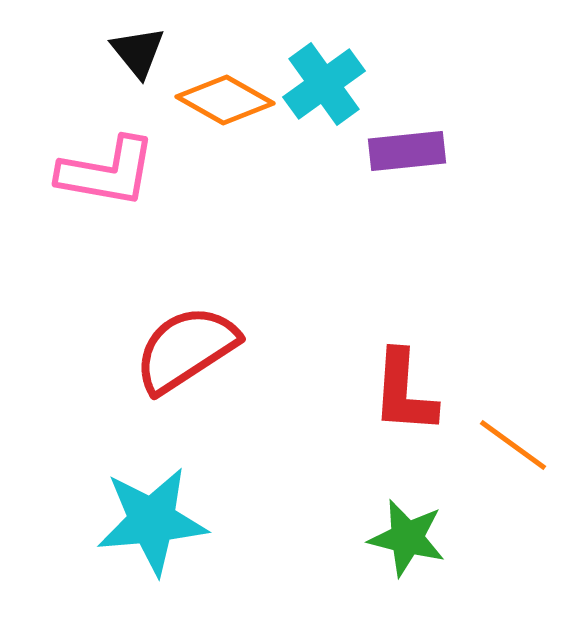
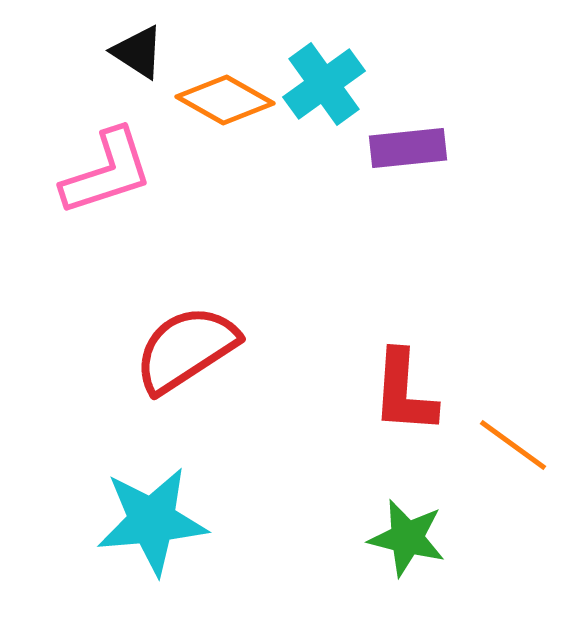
black triangle: rotated 18 degrees counterclockwise
purple rectangle: moved 1 px right, 3 px up
pink L-shape: rotated 28 degrees counterclockwise
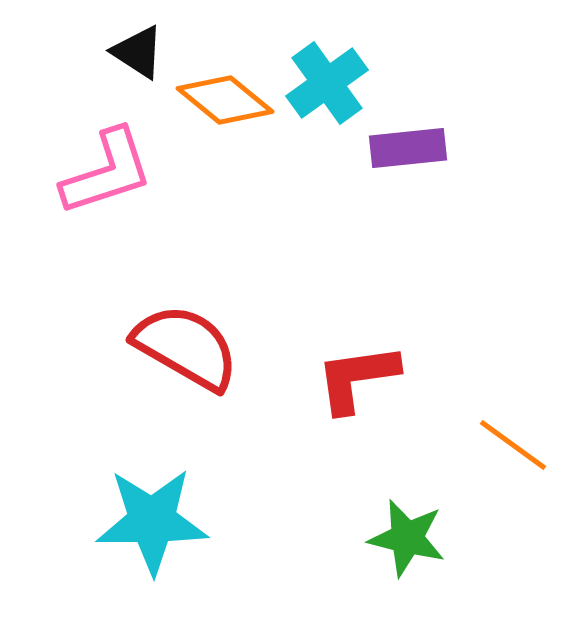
cyan cross: moved 3 px right, 1 px up
orange diamond: rotated 10 degrees clockwise
red semicircle: moved 2 px up; rotated 63 degrees clockwise
red L-shape: moved 47 px left, 14 px up; rotated 78 degrees clockwise
cyan star: rotated 5 degrees clockwise
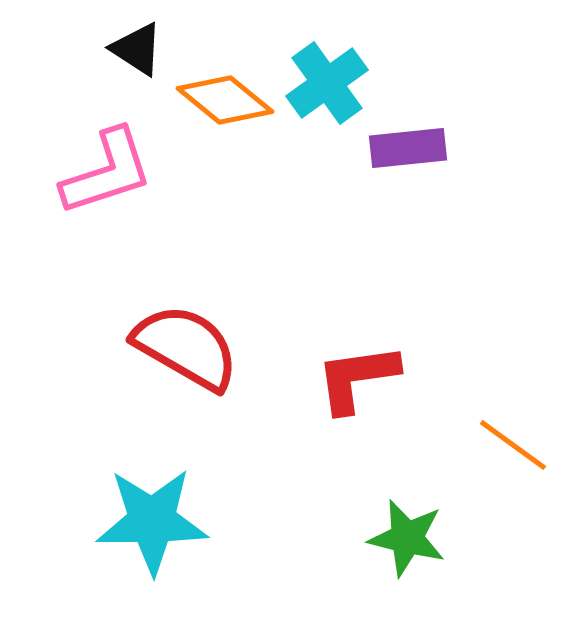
black triangle: moved 1 px left, 3 px up
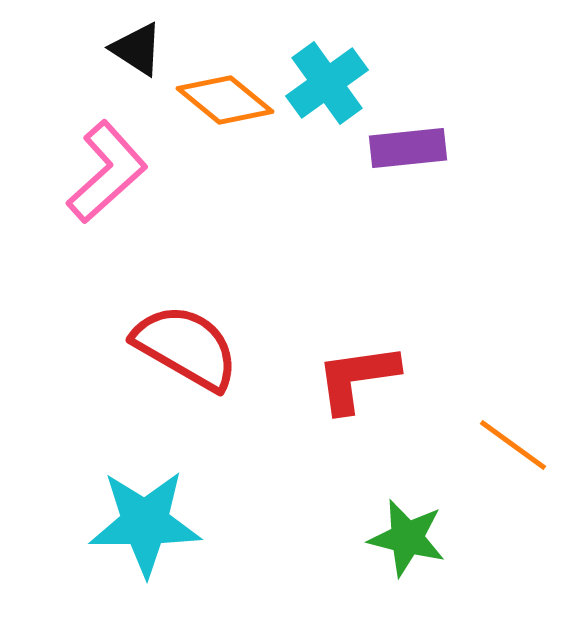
pink L-shape: rotated 24 degrees counterclockwise
cyan star: moved 7 px left, 2 px down
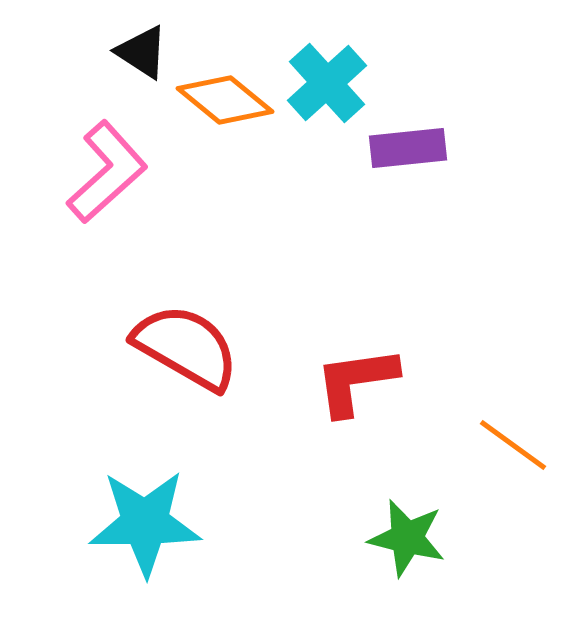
black triangle: moved 5 px right, 3 px down
cyan cross: rotated 6 degrees counterclockwise
red L-shape: moved 1 px left, 3 px down
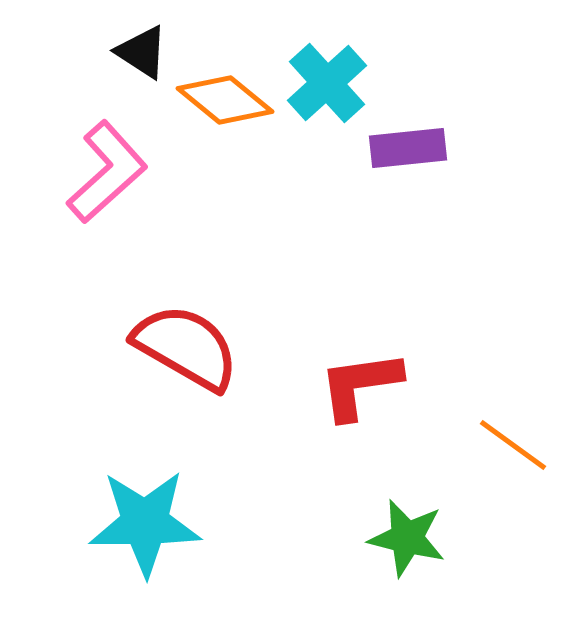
red L-shape: moved 4 px right, 4 px down
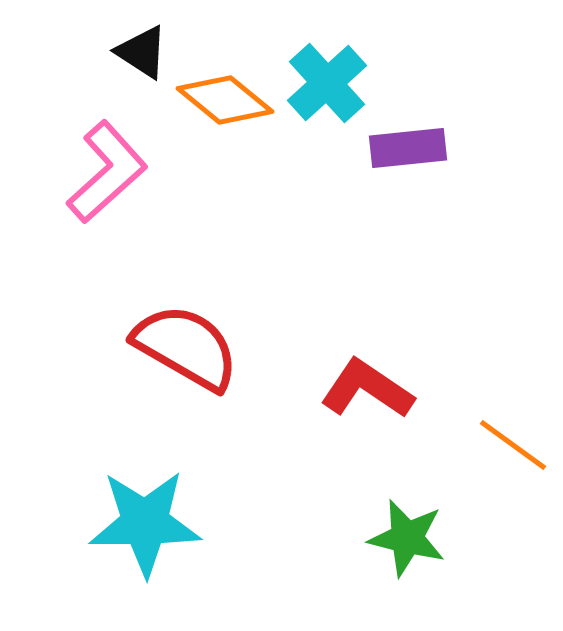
red L-shape: moved 7 px right, 4 px down; rotated 42 degrees clockwise
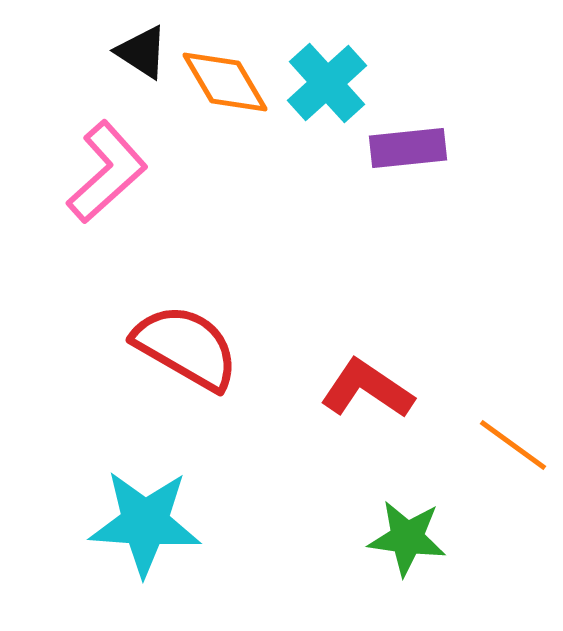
orange diamond: moved 18 px up; rotated 20 degrees clockwise
cyan star: rotated 4 degrees clockwise
green star: rotated 6 degrees counterclockwise
